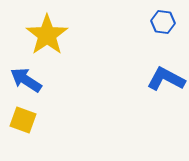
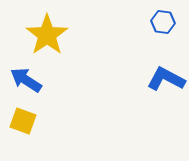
yellow square: moved 1 px down
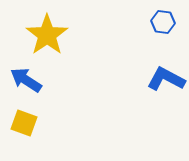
yellow square: moved 1 px right, 2 px down
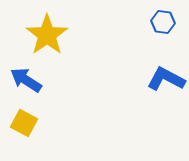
yellow square: rotated 8 degrees clockwise
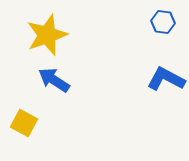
yellow star: rotated 15 degrees clockwise
blue arrow: moved 28 px right
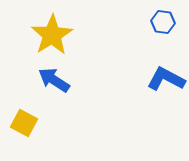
yellow star: moved 5 px right; rotated 12 degrees counterclockwise
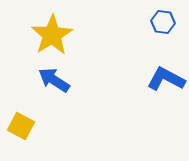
yellow square: moved 3 px left, 3 px down
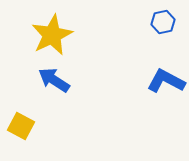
blue hexagon: rotated 20 degrees counterclockwise
yellow star: rotated 6 degrees clockwise
blue L-shape: moved 2 px down
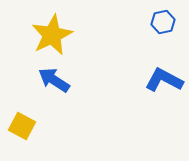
blue L-shape: moved 2 px left, 1 px up
yellow square: moved 1 px right
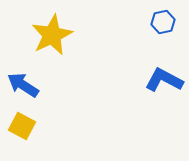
blue arrow: moved 31 px left, 5 px down
